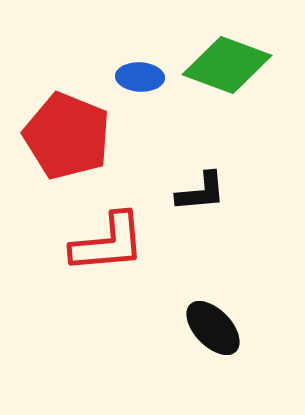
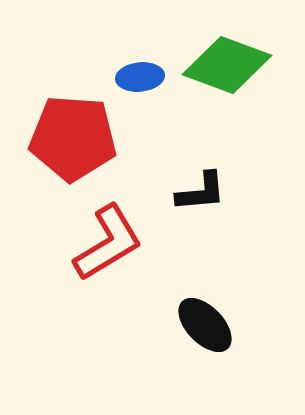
blue ellipse: rotated 9 degrees counterclockwise
red pentagon: moved 6 px right, 2 px down; rotated 18 degrees counterclockwise
red L-shape: rotated 26 degrees counterclockwise
black ellipse: moved 8 px left, 3 px up
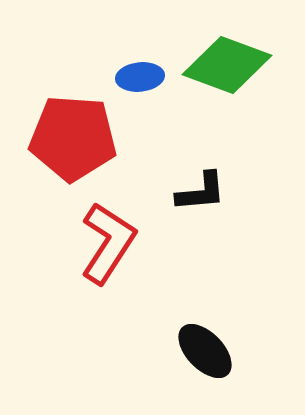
red L-shape: rotated 26 degrees counterclockwise
black ellipse: moved 26 px down
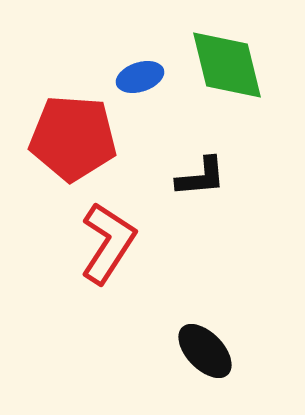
green diamond: rotated 56 degrees clockwise
blue ellipse: rotated 12 degrees counterclockwise
black L-shape: moved 15 px up
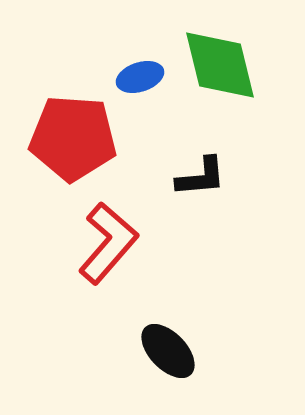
green diamond: moved 7 px left
red L-shape: rotated 8 degrees clockwise
black ellipse: moved 37 px left
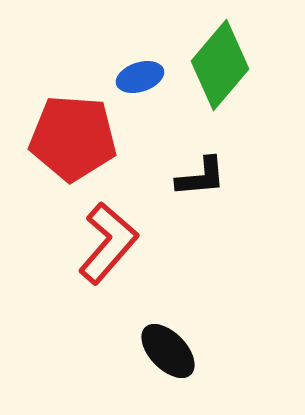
green diamond: rotated 54 degrees clockwise
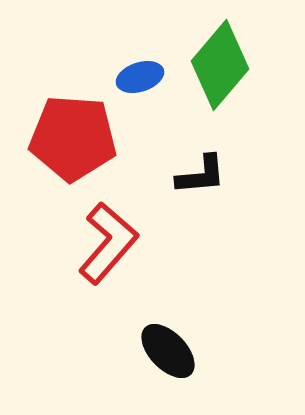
black L-shape: moved 2 px up
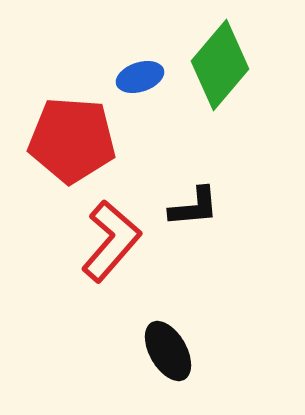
red pentagon: moved 1 px left, 2 px down
black L-shape: moved 7 px left, 32 px down
red L-shape: moved 3 px right, 2 px up
black ellipse: rotated 14 degrees clockwise
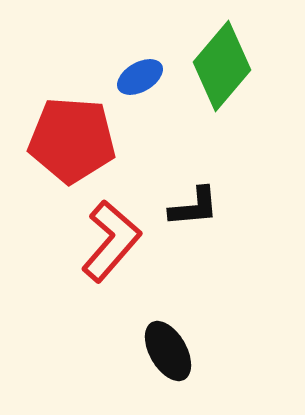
green diamond: moved 2 px right, 1 px down
blue ellipse: rotated 12 degrees counterclockwise
